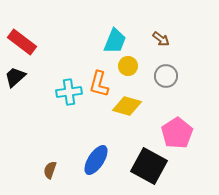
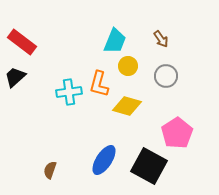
brown arrow: rotated 18 degrees clockwise
blue ellipse: moved 8 px right
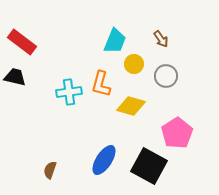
yellow circle: moved 6 px right, 2 px up
black trapezoid: rotated 55 degrees clockwise
orange L-shape: moved 2 px right
yellow diamond: moved 4 px right
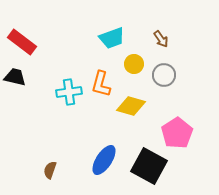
cyan trapezoid: moved 3 px left, 3 px up; rotated 48 degrees clockwise
gray circle: moved 2 px left, 1 px up
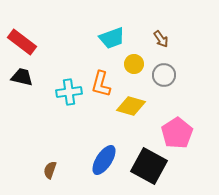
black trapezoid: moved 7 px right
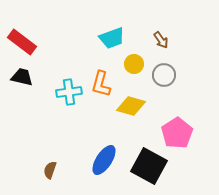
brown arrow: moved 1 px down
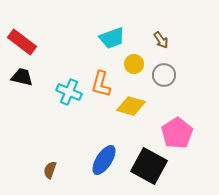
cyan cross: rotated 30 degrees clockwise
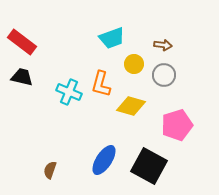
brown arrow: moved 2 px right, 5 px down; rotated 48 degrees counterclockwise
pink pentagon: moved 8 px up; rotated 16 degrees clockwise
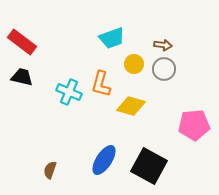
gray circle: moved 6 px up
pink pentagon: moved 17 px right; rotated 12 degrees clockwise
